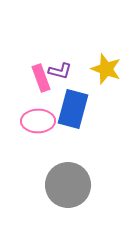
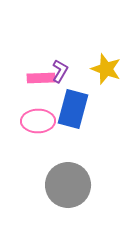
purple L-shape: rotated 75 degrees counterclockwise
pink rectangle: rotated 72 degrees counterclockwise
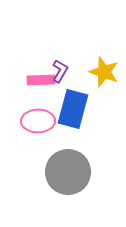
yellow star: moved 2 px left, 3 px down
pink rectangle: moved 2 px down
gray circle: moved 13 px up
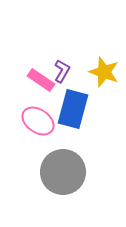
purple L-shape: moved 2 px right
pink rectangle: rotated 36 degrees clockwise
pink ellipse: rotated 36 degrees clockwise
gray circle: moved 5 px left
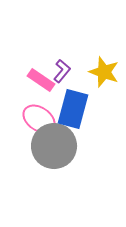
purple L-shape: rotated 10 degrees clockwise
pink ellipse: moved 1 px right, 2 px up
gray circle: moved 9 px left, 26 px up
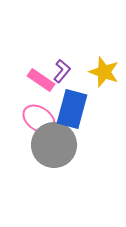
blue rectangle: moved 1 px left
gray circle: moved 1 px up
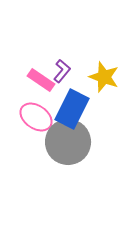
yellow star: moved 5 px down
blue rectangle: rotated 12 degrees clockwise
pink ellipse: moved 3 px left, 2 px up
gray circle: moved 14 px right, 3 px up
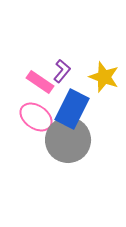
pink rectangle: moved 1 px left, 2 px down
gray circle: moved 2 px up
